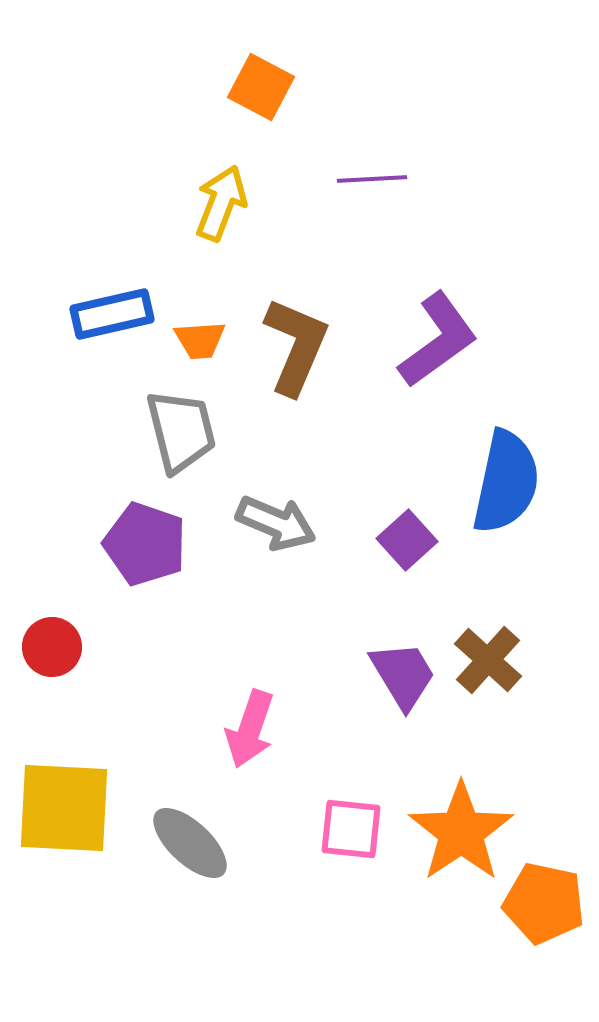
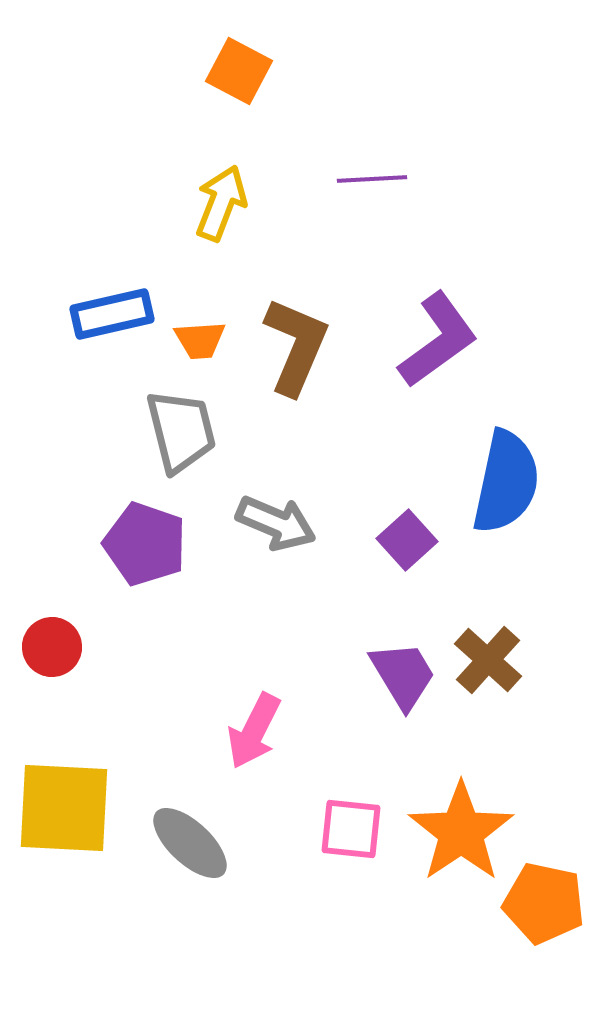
orange square: moved 22 px left, 16 px up
pink arrow: moved 4 px right, 2 px down; rotated 8 degrees clockwise
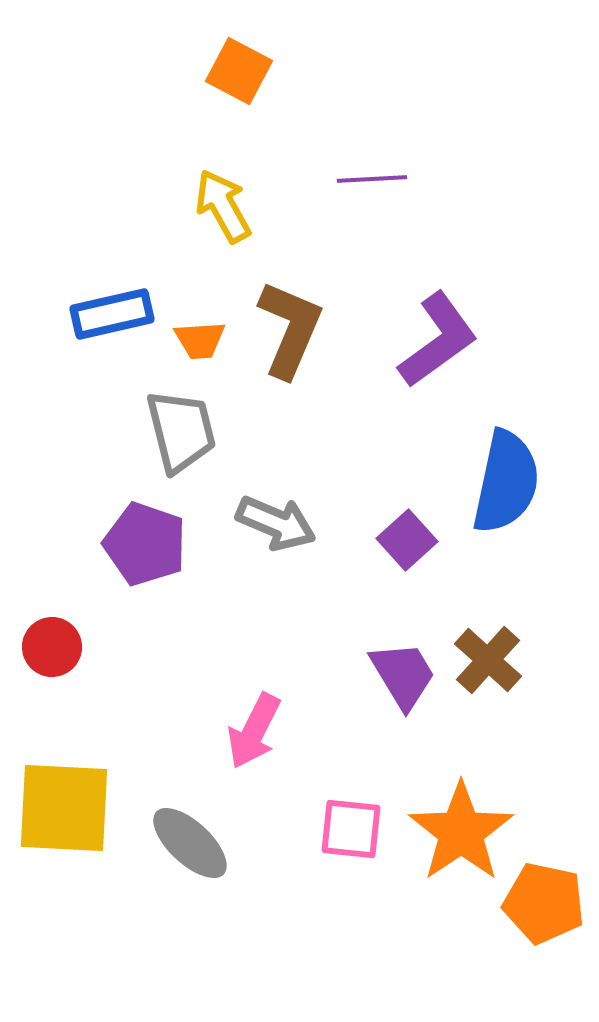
yellow arrow: moved 2 px right, 3 px down; rotated 50 degrees counterclockwise
brown L-shape: moved 6 px left, 17 px up
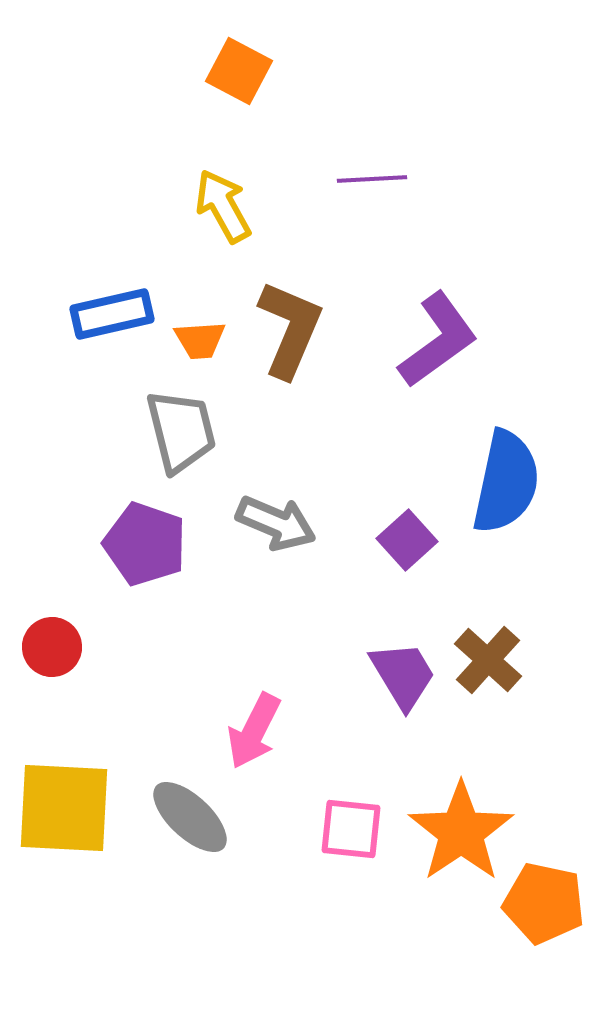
gray ellipse: moved 26 px up
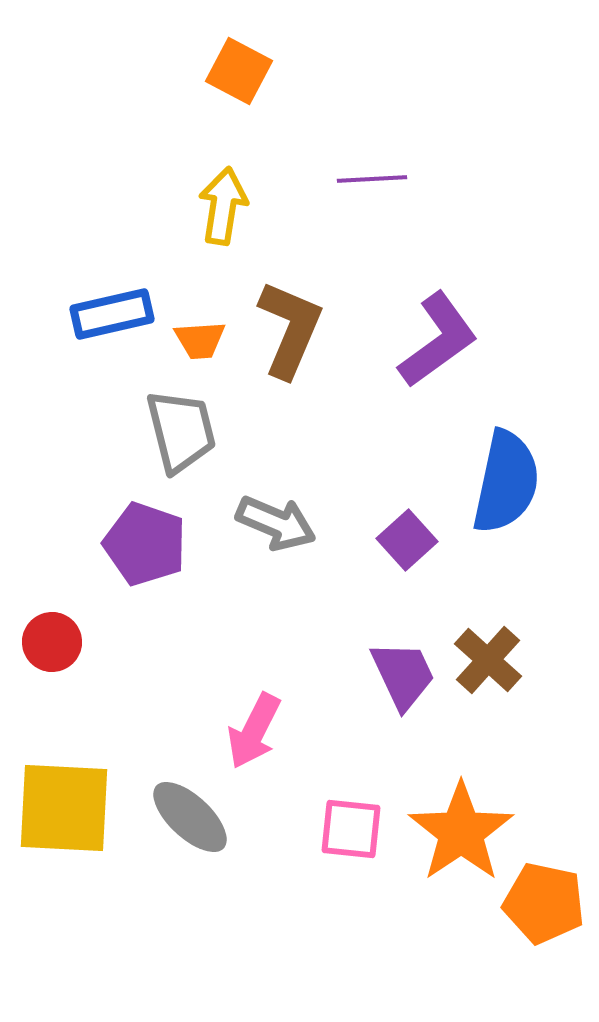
yellow arrow: rotated 38 degrees clockwise
red circle: moved 5 px up
purple trapezoid: rotated 6 degrees clockwise
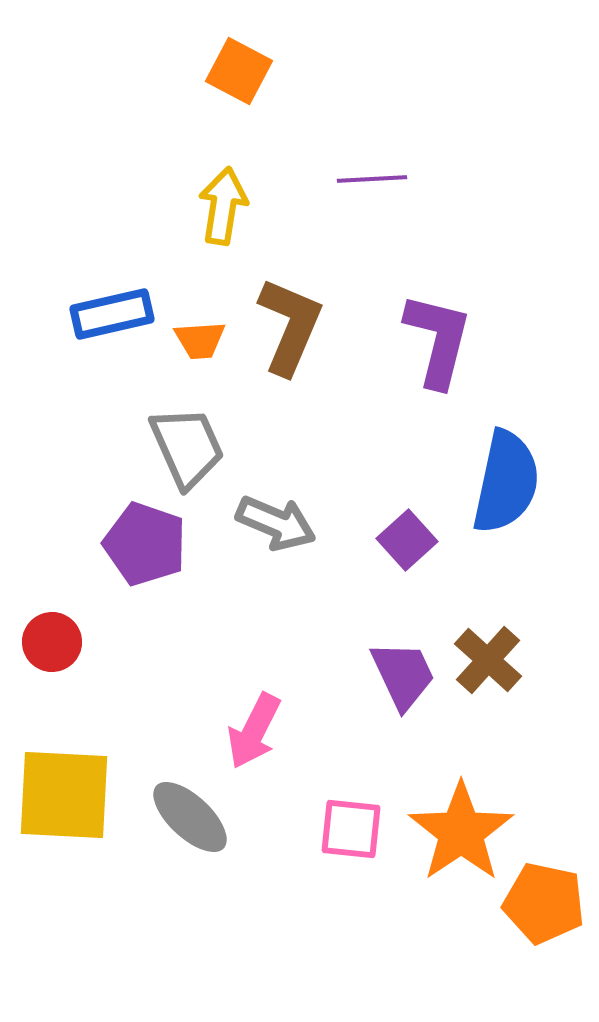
brown L-shape: moved 3 px up
purple L-shape: rotated 40 degrees counterclockwise
gray trapezoid: moved 6 px right, 16 px down; rotated 10 degrees counterclockwise
yellow square: moved 13 px up
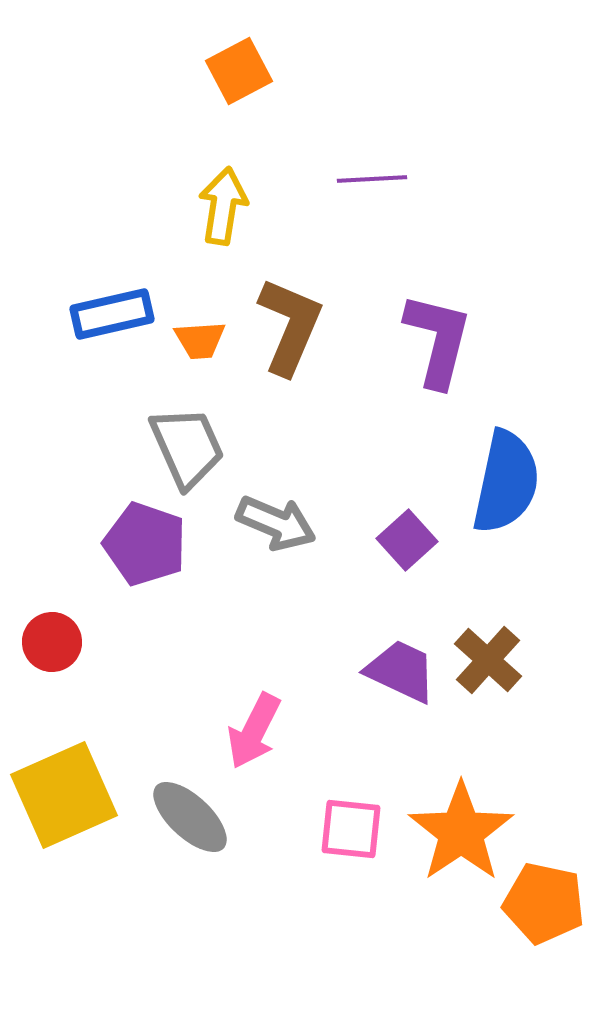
orange square: rotated 34 degrees clockwise
purple trapezoid: moved 2 px left, 4 px up; rotated 40 degrees counterclockwise
yellow square: rotated 27 degrees counterclockwise
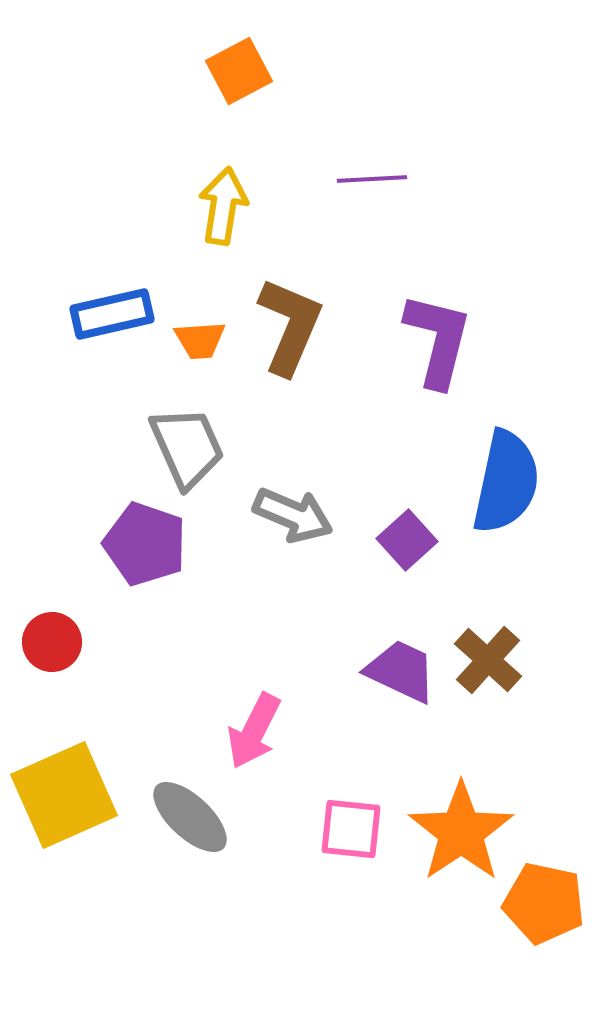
gray arrow: moved 17 px right, 8 px up
